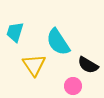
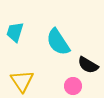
yellow triangle: moved 12 px left, 16 px down
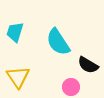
yellow triangle: moved 4 px left, 4 px up
pink circle: moved 2 px left, 1 px down
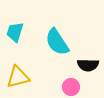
cyan semicircle: moved 1 px left
black semicircle: rotated 30 degrees counterclockwise
yellow triangle: rotated 50 degrees clockwise
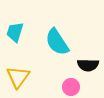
yellow triangle: rotated 40 degrees counterclockwise
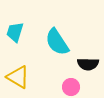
black semicircle: moved 1 px up
yellow triangle: rotated 35 degrees counterclockwise
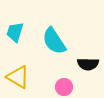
cyan semicircle: moved 3 px left, 1 px up
pink circle: moved 7 px left
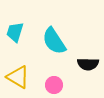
pink circle: moved 10 px left, 2 px up
